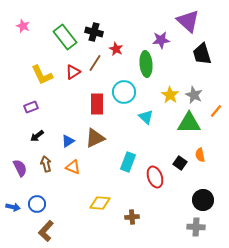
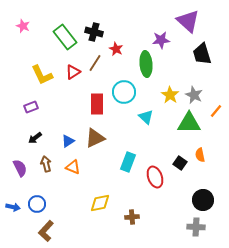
black arrow: moved 2 px left, 2 px down
yellow diamond: rotated 15 degrees counterclockwise
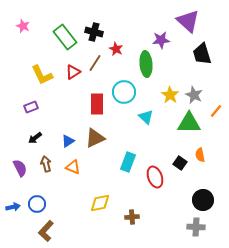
blue arrow: rotated 24 degrees counterclockwise
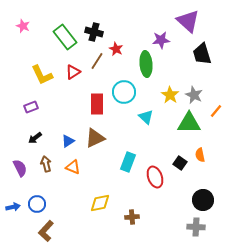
brown line: moved 2 px right, 2 px up
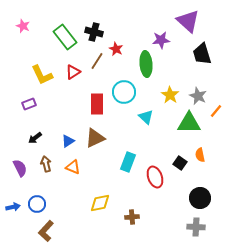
gray star: moved 4 px right, 1 px down
purple rectangle: moved 2 px left, 3 px up
black circle: moved 3 px left, 2 px up
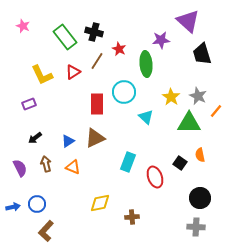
red star: moved 3 px right
yellow star: moved 1 px right, 2 px down
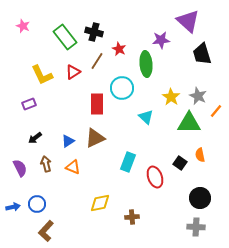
cyan circle: moved 2 px left, 4 px up
